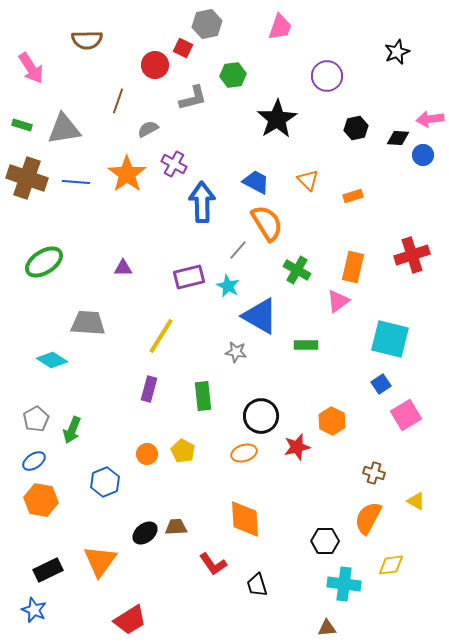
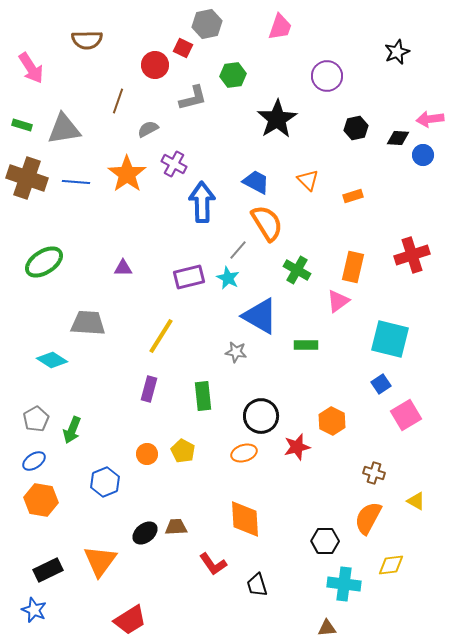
cyan star at (228, 286): moved 8 px up
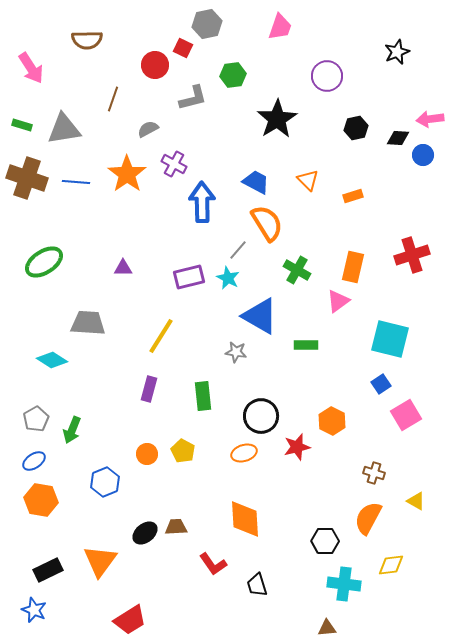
brown line at (118, 101): moved 5 px left, 2 px up
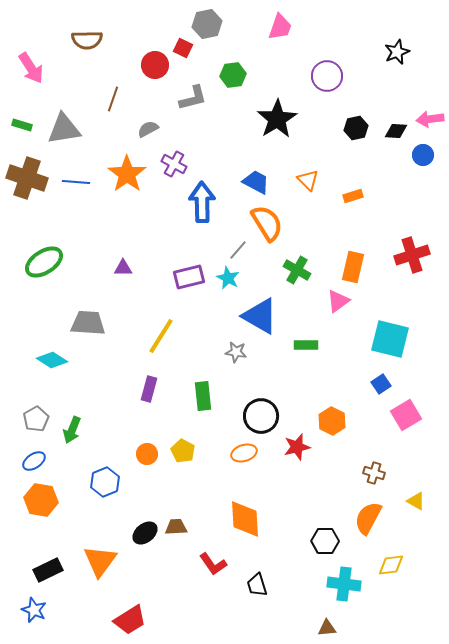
black diamond at (398, 138): moved 2 px left, 7 px up
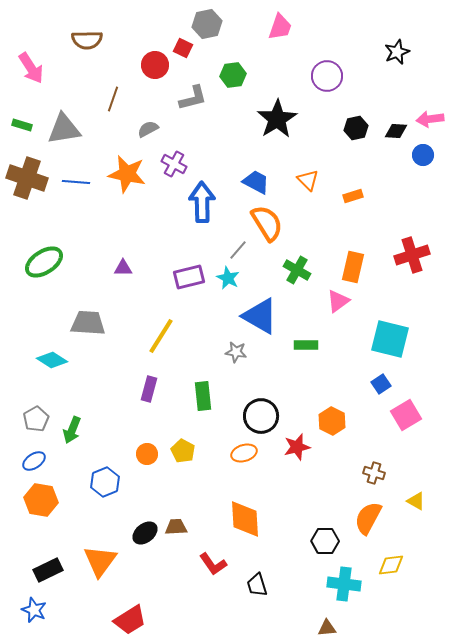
orange star at (127, 174): rotated 24 degrees counterclockwise
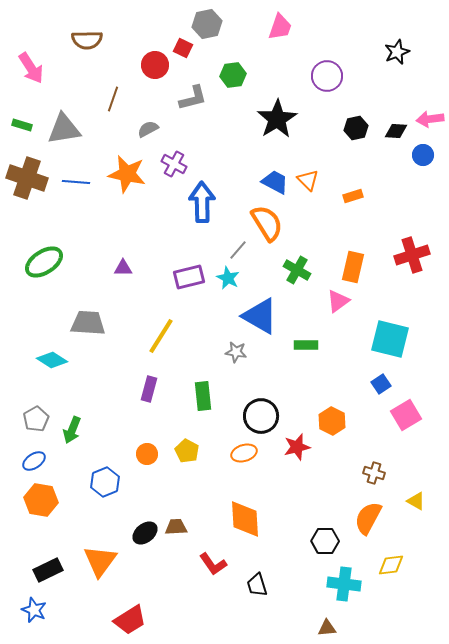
blue trapezoid at (256, 182): moved 19 px right
yellow pentagon at (183, 451): moved 4 px right
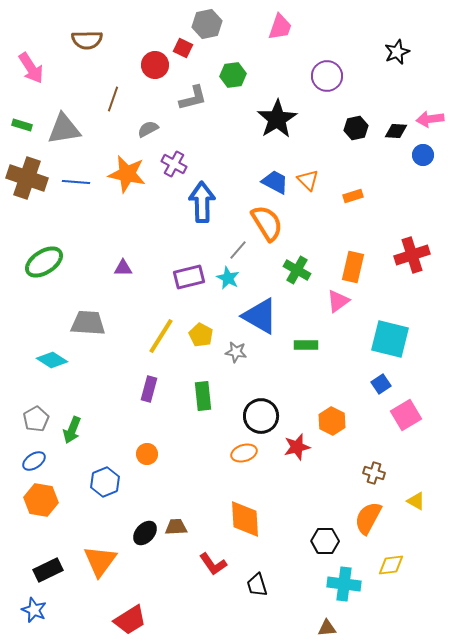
yellow pentagon at (187, 451): moved 14 px right, 116 px up
black ellipse at (145, 533): rotated 10 degrees counterclockwise
